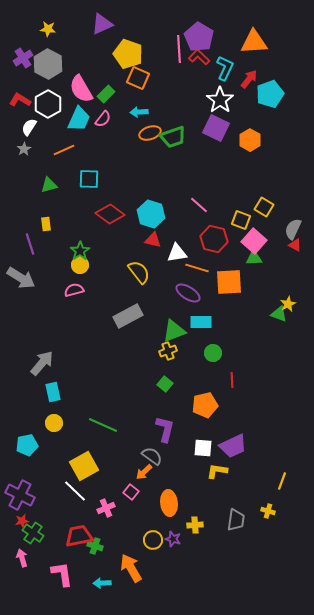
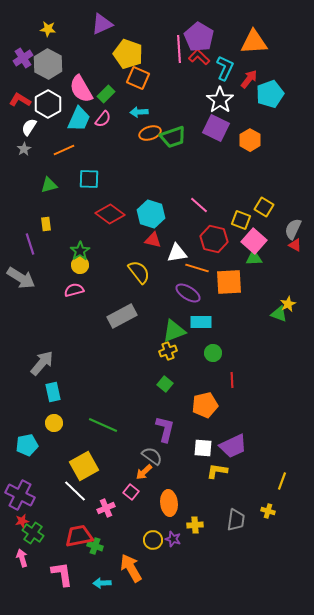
gray rectangle at (128, 316): moved 6 px left
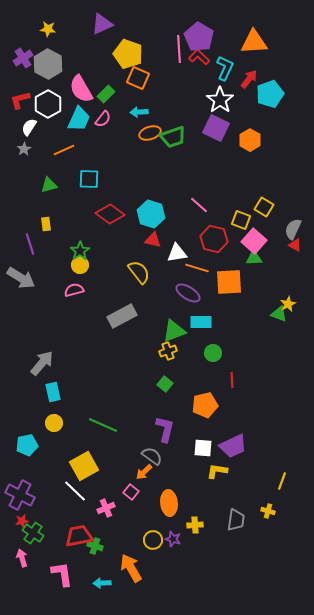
red L-shape at (20, 100): rotated 45 degrees counterclockwise
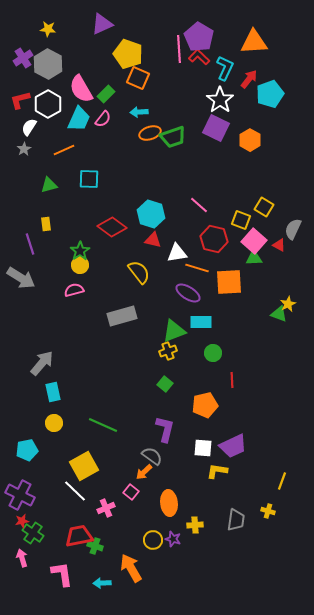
red diamond at (110, 214): moved 2 px right, 13 px down
red triangle at (295, 245): moved 16 px left
gray rectangle at (122, 316): rotated 12 degrees clockwise
cyan pentagon at (27, 445): moved 5 px down
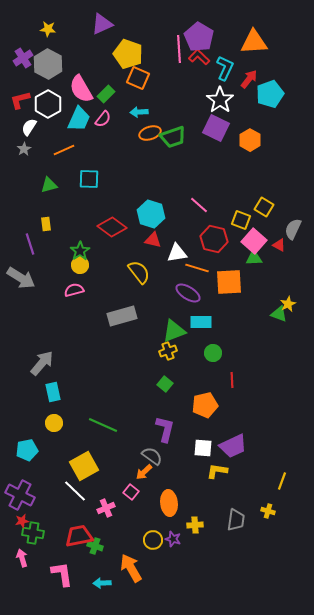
green cross at (33, 533): rotated 25 degrees counterclockwise
